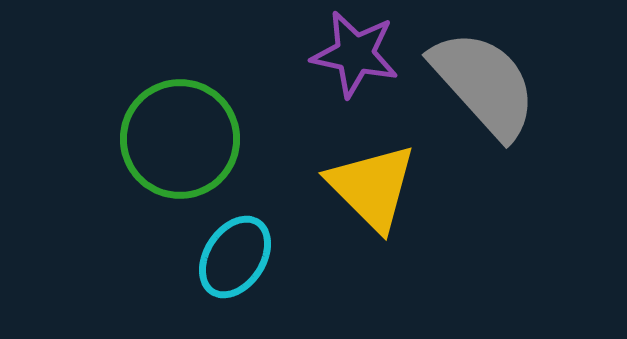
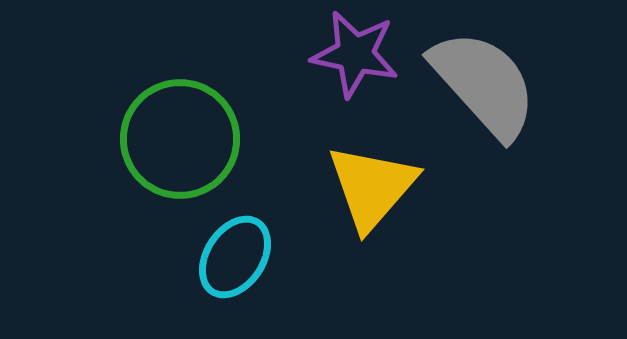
yellow triangle: rotated 26 degrees clockwise
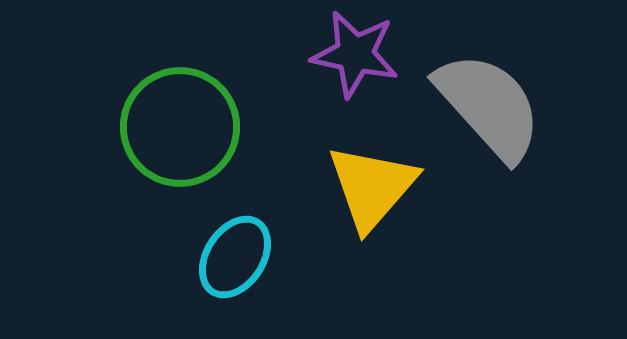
gray semicircle: moved 5 px right, 22 px down
green circle: moved 12 px up
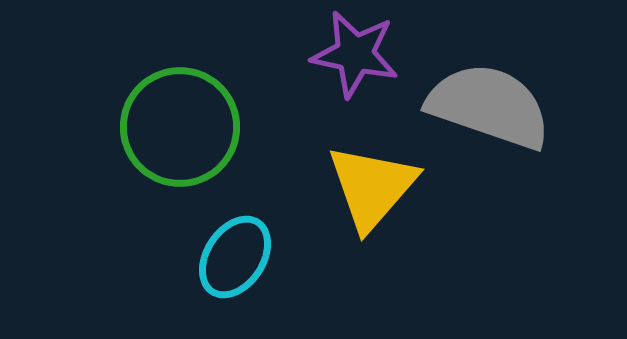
gray semicircle: rotated 29 degrees counterclockwise
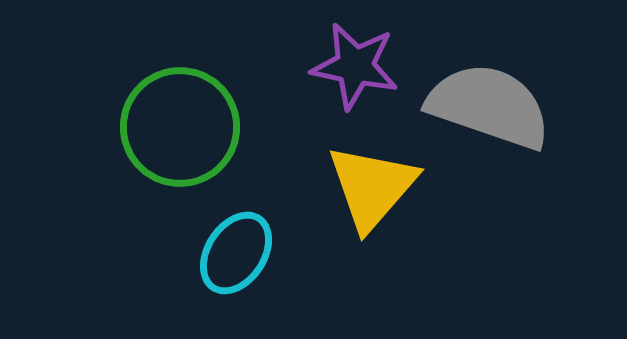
purple star: moved 12 px down
cyan ellipse: moved 1 px right, 4 px up
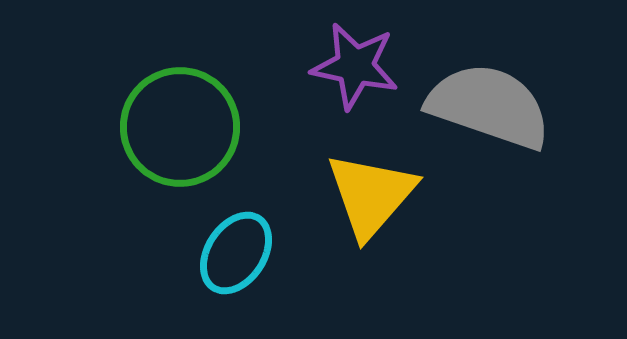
yellow triangle: moved 1 px left, 8 px down
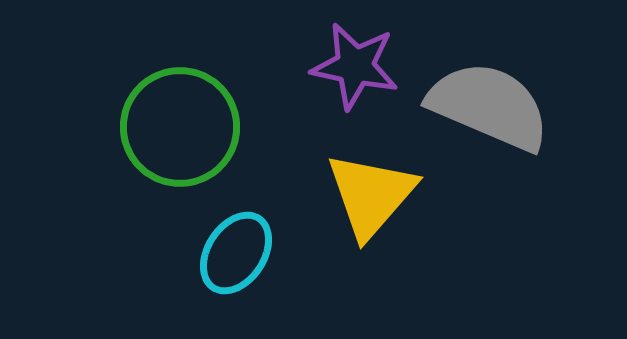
gray semicircle: rotated 4 degrees clockwise
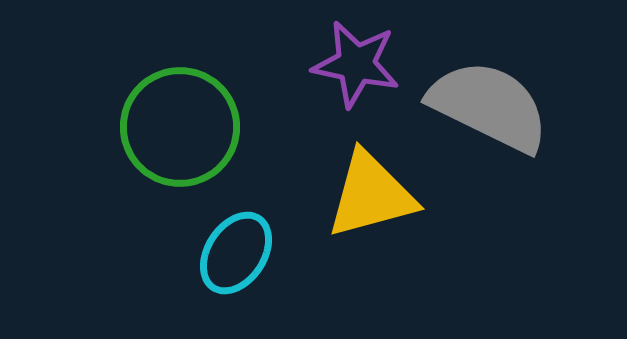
purple star: moved 1 px right, 2 px up
gray semicircle: rotated 3 degrees clockwise
yellow triangle: rotated 34 degrees clockwise
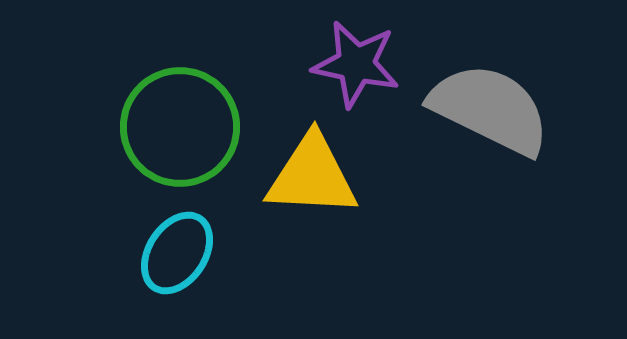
gray semicircle: moved 1 px right, 3 px down
yellow triangle: moved 59 px left, 19 px up; rotated 18 degrees clockwise
cyan ellipse: moved 59 px left
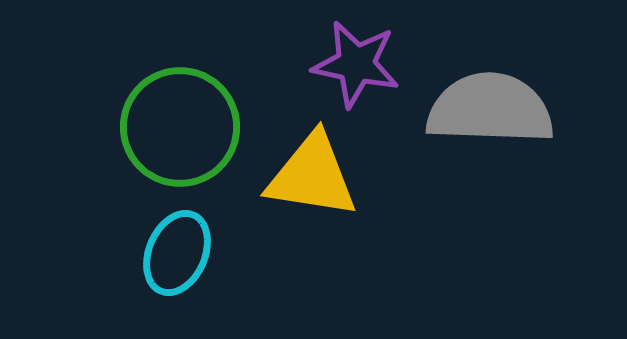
gray semicircle: rotated 24 degrees counterclockwise
yellow triangle: rotated 6 degrees clockwise
cyan ellipse: rotated 10 degrees counterclockwise
